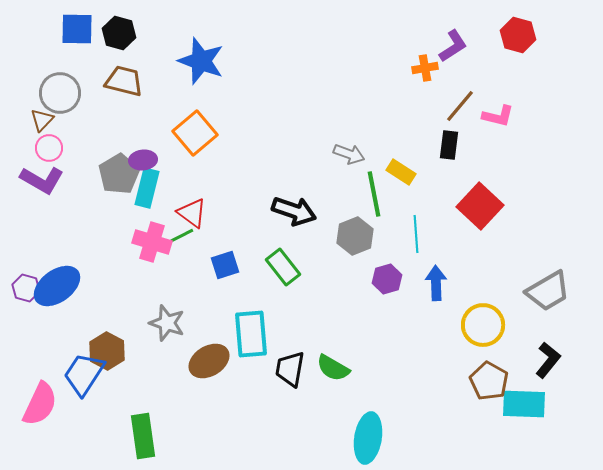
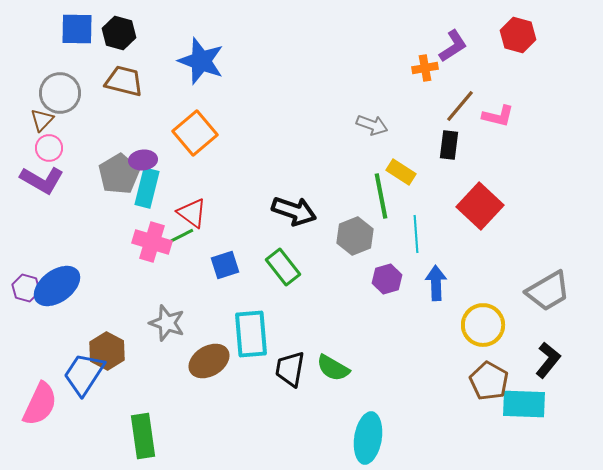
gray arrow at (349, 154): moved 23 px right, 29 px up
green line at (374, 194): moved 7 px right, 2 px down
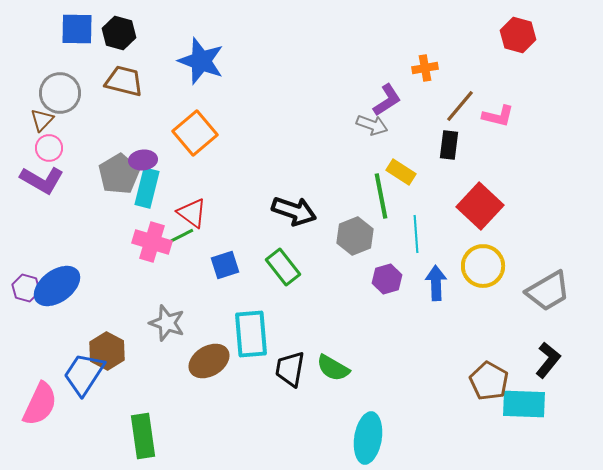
purple L-shape at (453, 46): moved 66 px left, 54 px down
yellow circle at (483, 325): moved 59 px up
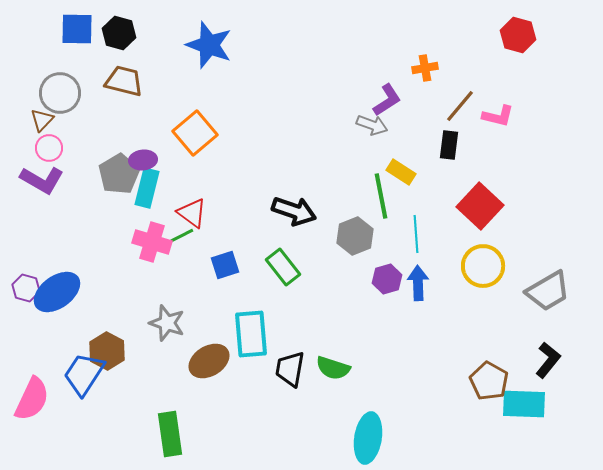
blue star at (201, 61): moved 8 px right, 16 px up
blue arrow at (436, 283): moved 18 px left
blue ellipse at (57, 286): moved 6 px down
green semicircle at (333, 368): rotated 12 degrees counterclockwise
pink semicircle at (40, 404): moved 8 px left, 5 px up
green rectangle at (143, 436): moved 27 px right, 2 px up
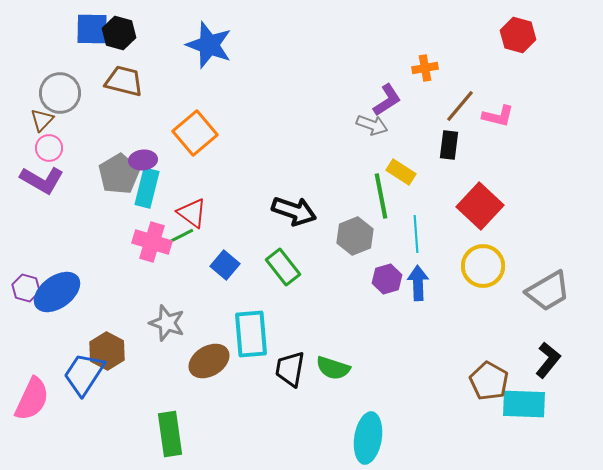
blue square at (77, 29): moved 15 px right
blue square at (225, 265): rotated 32 degrees counterclockwise
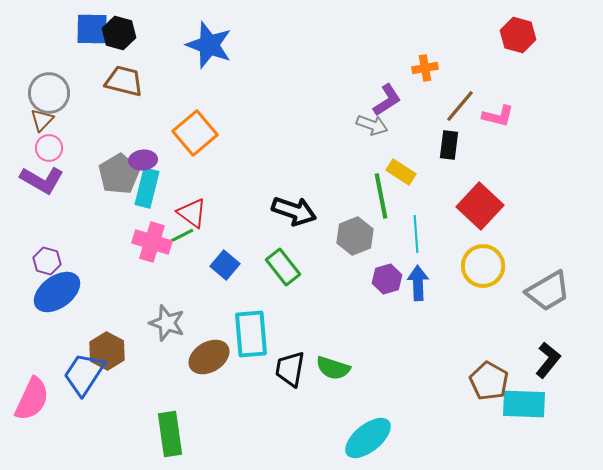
gray circle at (60, 93): moved 11 px left
purple hexagon at (26, 288): moved 21 px right, 27 px up
brown ellipse at (209, 361): moved 4 px up
cyan ellipse at (368, 438): rotated 42 degrees clockwise
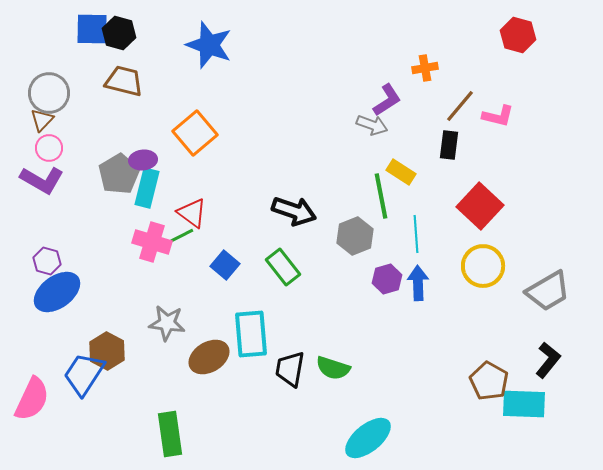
gray star at (167, 323): rotated 12 degrees counterclockwise
